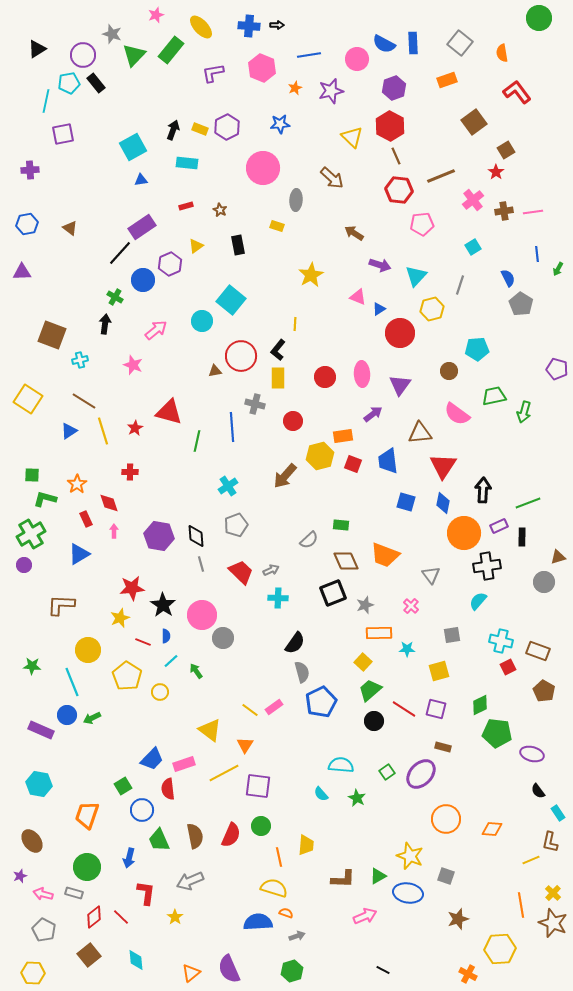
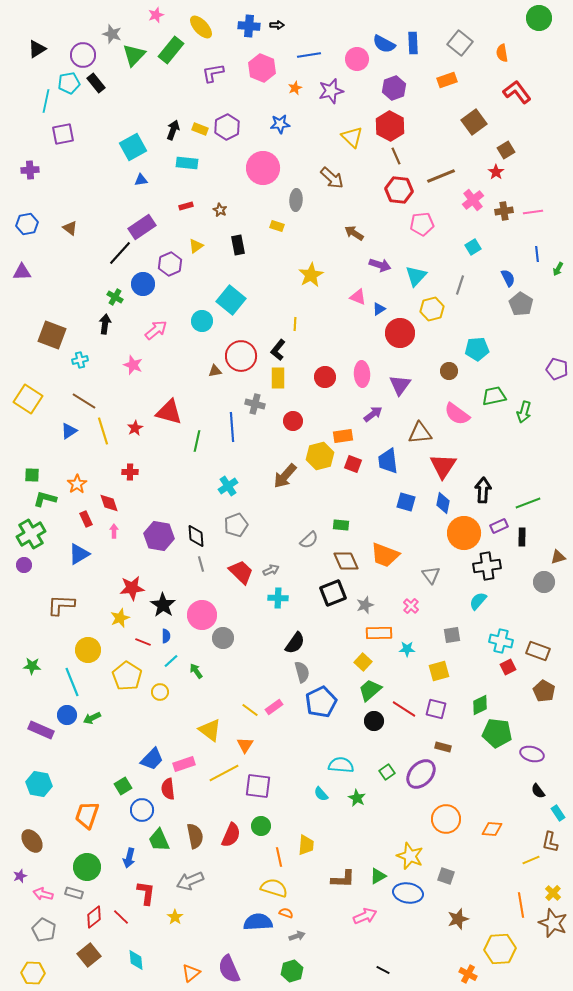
blue circle at (143, 280): moved 4 px down
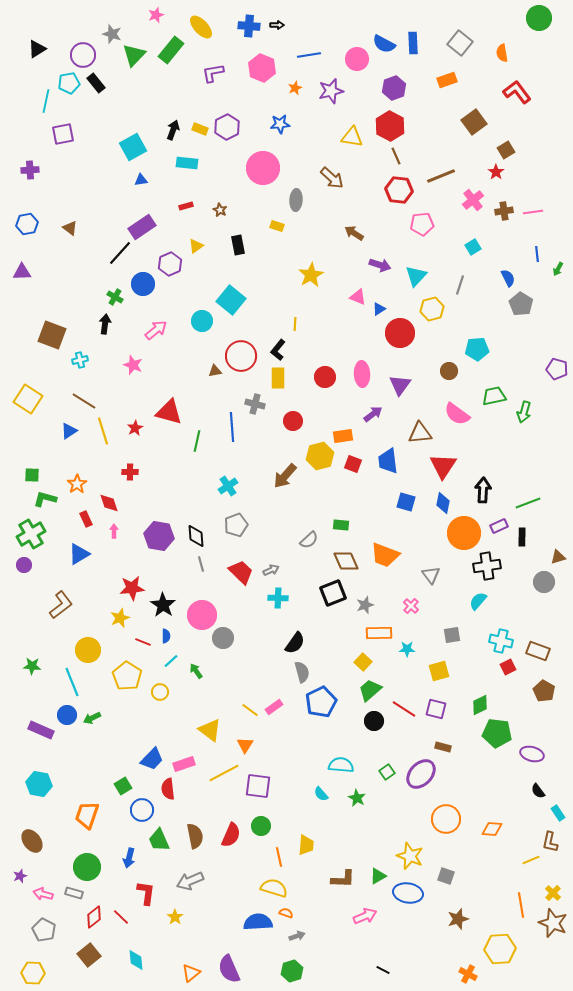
yellow triangle at (352, 137): rotated 35 degrees counterclockwise
brown L-shape at (61, 605): rotated 140 degrees clockwise
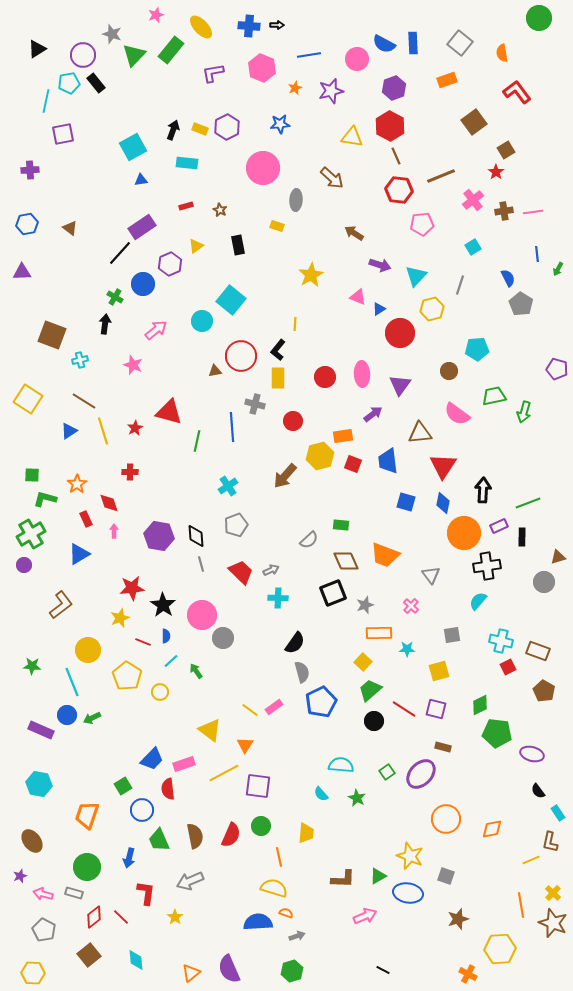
orange diamond at (492, 829): rotated 15 degrees counterclockwise
yellow trapezoid at (306, 845): moved 12 px up
